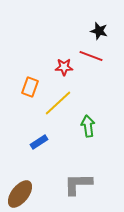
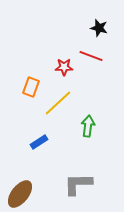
black star: moved 3 px up
orange rectangle: moved 1 px right
green arrow: rotated 15 degrees clockwise
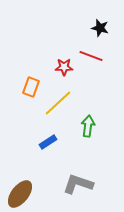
black star: moved 1 px right
blue rectangle: moved 9 px right
gray L-shape: rotated 20 degrees clockwise
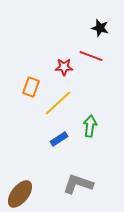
green arrow: moved 2 px right
blue rectangle: moved 11 px right, 3 px up
